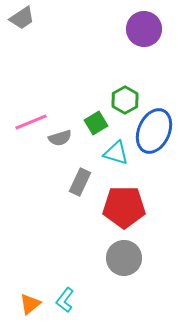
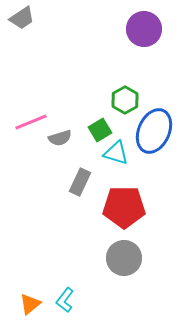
green square: moved 4 px right, 7 px down
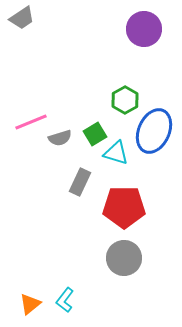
green square: moved 5 px left, 4 px down
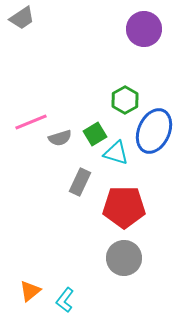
orange triangle: moved 13 px up
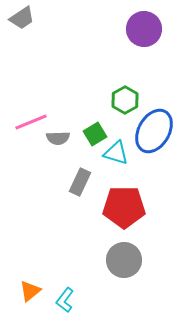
blue ellipse: rotated 6 degrees clockwise
gray semicircle: moved 2 px left; rotated 15 degrees clockwise
gray circle: moved 2 px down
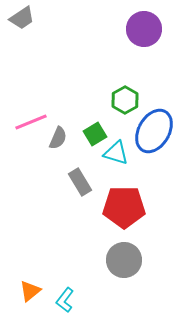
gray semicircle: rotated 65 degrees counterclockwise
gray rectangle: rotated 56 degrees counterclockwise
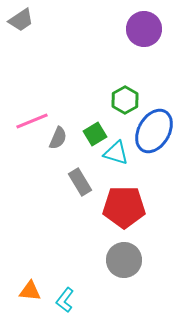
gray trapezoid: moved 1 px left, 2 px down
pink line: moved 1 px right, 1 px up
orange triangle: rotated 45 degrees clockwise
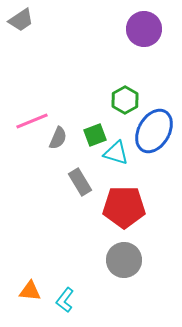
green square: moved 1 px down; rotated 10 degrees clockwise
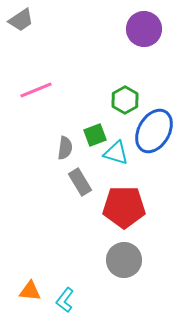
pink line: moved 4 px right, 31 px up
gray semicircle: moved 7 px right, 10 px down; rotated 15 degrees counterclockwise
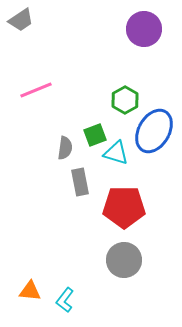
gray rectangle: rotated 20 degrees clockwise
